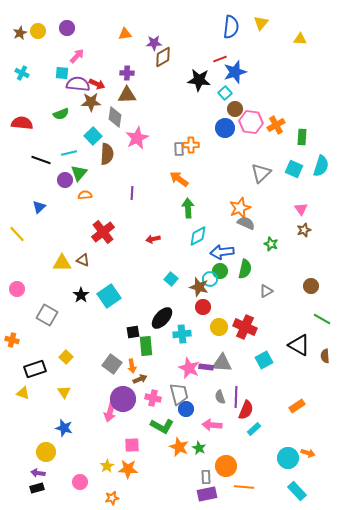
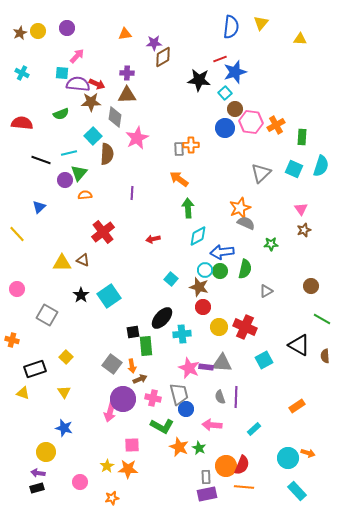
green star at (271, 244): rotated 24 degrees counterclockwise
cyan circle at (210, 279): moved 5 px left, 9 px up
red semicircle at (246, 410): moved 4 px left, 55 px down
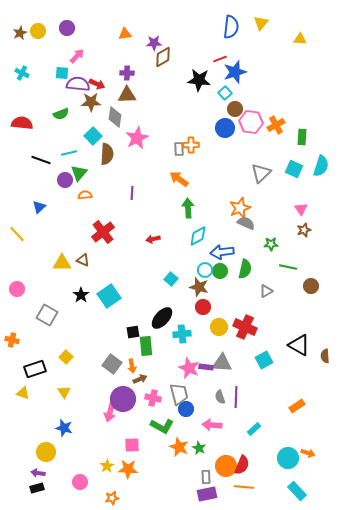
green line at (322, 319): moved 34 px left, 52 px up; rotated 18 degrees counterclockwise
